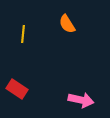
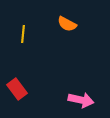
orange semicircle: rotated 30 degrees counterclockwise
red rectangle: rotated 20 degrees clockwise
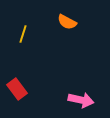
orange semicircle: moved 2 px up
yellow line: rotated 12 degrees clockwise
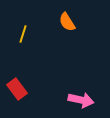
orange semicircle: rotated 30 degrees clockwise
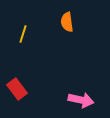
orange semicircle: rotated 24 degrees clockwise
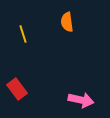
yellow line: rotated 36 degrees counterclockwise
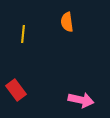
yellow line: rotated 24 degrees clockwise
red rectangle: moved 1 px left, 1 px down
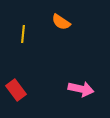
orange semicircle: moved 6 px left; rotated 48 degrees counterclockwise
pink arrow: moved 11 px up
